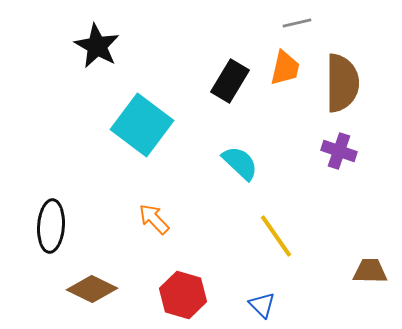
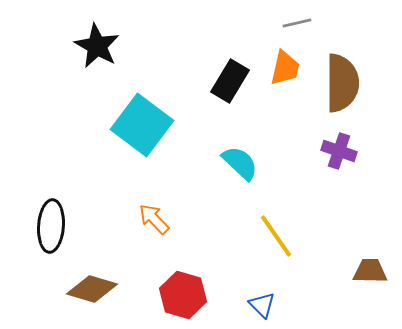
brown diamond: rotated 9 degrees counterclockwise
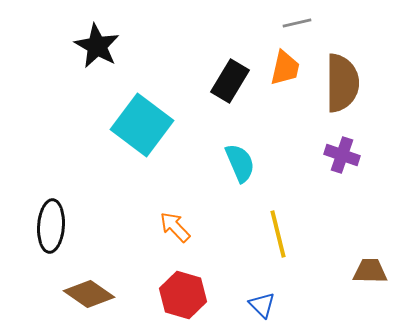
purple cross: moved 3 px right, 4 px down
cyan semicircle: rotated 24 degrees clockwise
orange arrow: moved 21 px right, 8 px down
yellow line: moved 2 px right, 2 px up; rotated 21 degrees clockwise
brown diamond: moved 3 px left, 5 px down; rotated 18 degrees clockwise
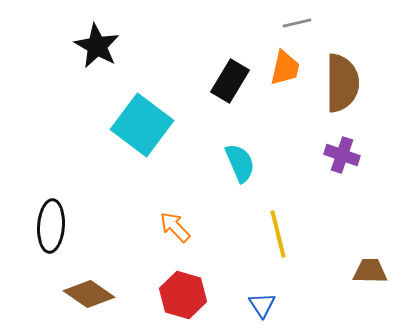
blue triangle: rotated 12 degrees clockwise
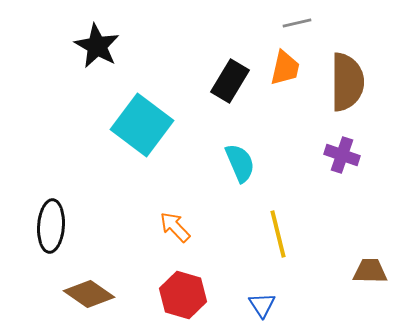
brown semicircle: moved 5 px right, 1 px up
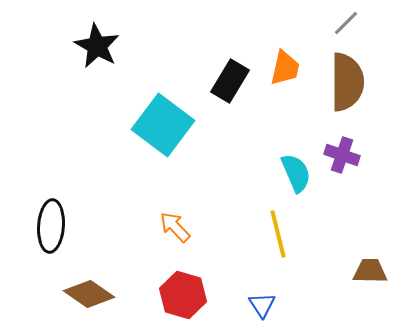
gray line: moved 49 px right; rotated 32 degrees counterclockwise
cyan square: moved 21 px right
cyan semicircle: moved 56 px right, 10 px down
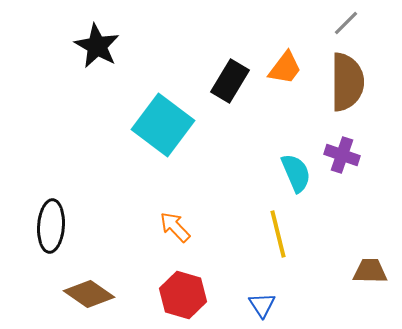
orange trapezoid: rotated 24 degrees clockwise
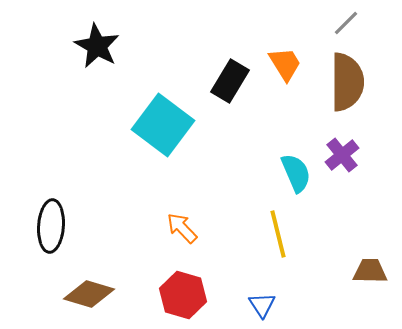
orange trapezoid: moved 4 px up; rotated 69 degrees counterclockwise
purple cross: rotated 32 degrees clockwise
orange arrow: moved 7 px right, 1 px down
brown diamond: rotated 18 degrees counterclockwise
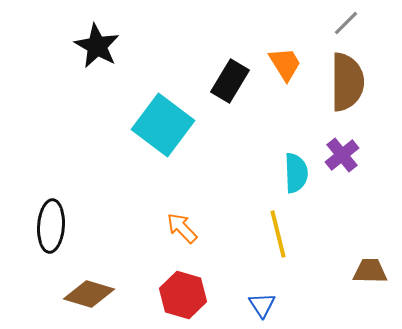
cyan semicircle: rotated 21 degrees clockwise
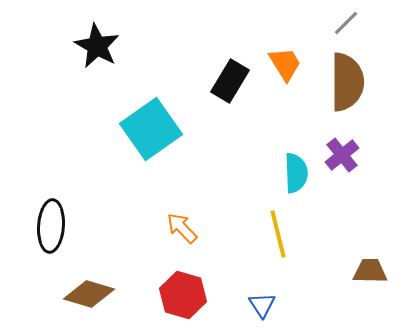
cyan square: moved 12 px left, 4 px down; rotated 18 degrees clockwise
